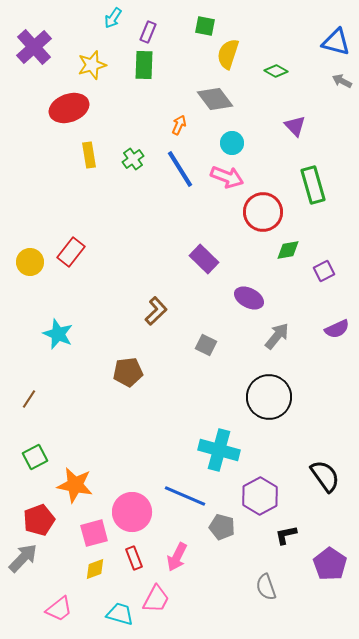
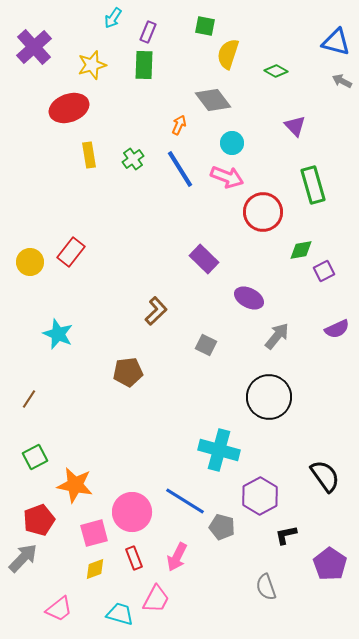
gray diamond at (215, 99): moved 2 px left, 1 px down
green diamond at (288, 250): moved 13 px right
blue line at (185, 496): moved 5 px down; rotated 9 degrees clockwise
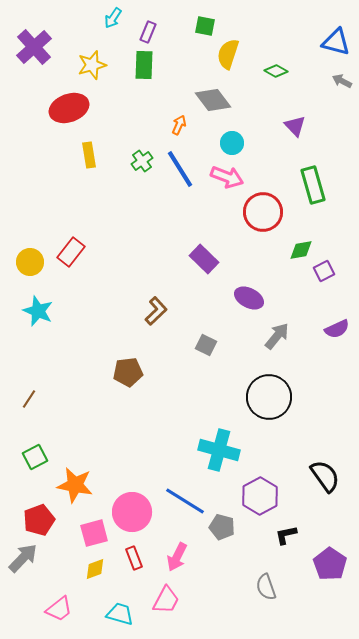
green cross at (133, 159): moved 9 px right, 2 px down
cyan star at (58, 334): moved 20 px left, 23 px up
pink trapezoid at (156, 599): moved 10 px right, 1 px down
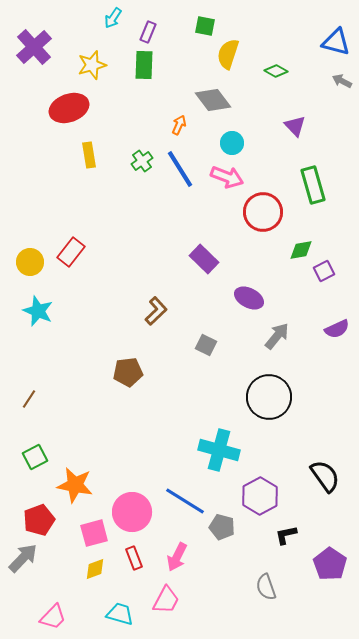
pink trapezoid at (59, 609): moved 6 px left, 8 px down; rotated 8 degrees counterclockwise
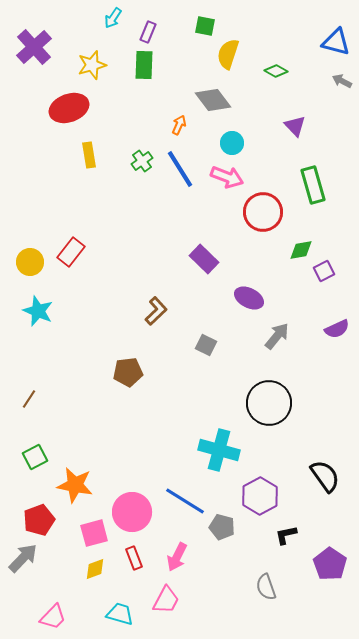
black circle at (269, 397): moved 6 px down
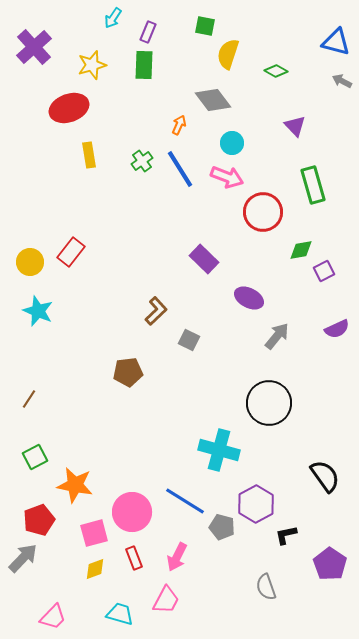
gray square at (206, 345): moved 17 px left, 5 px up
purple hexagon at (260, 496): moved 4 px left, 8 px down
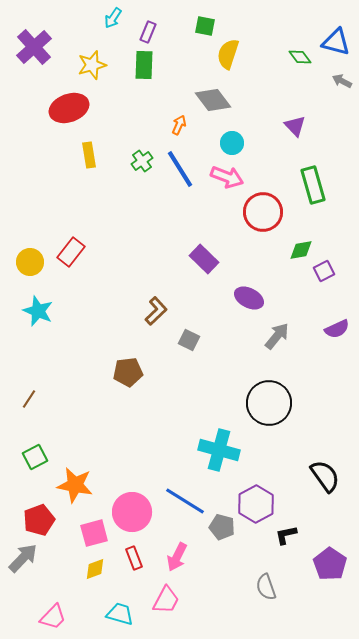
green diamond at (276, 71): moved 24 px right, 14 px up; rotated 25 degrees clockwise
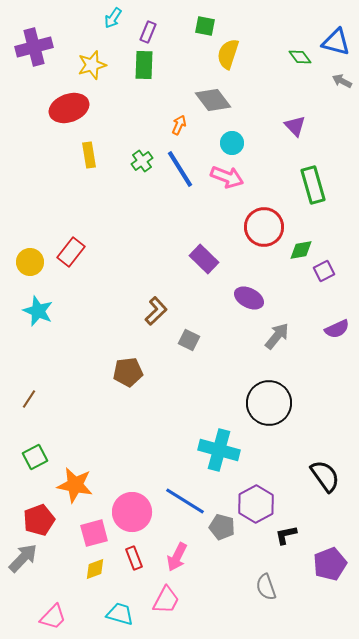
purple cross at (34, 47): rotated 27 degrees clockwise
red circle at (263, 212): moved 1 px right, 15 px down
purple pentagon at (330, 564): rotated 16 degrees clockwise
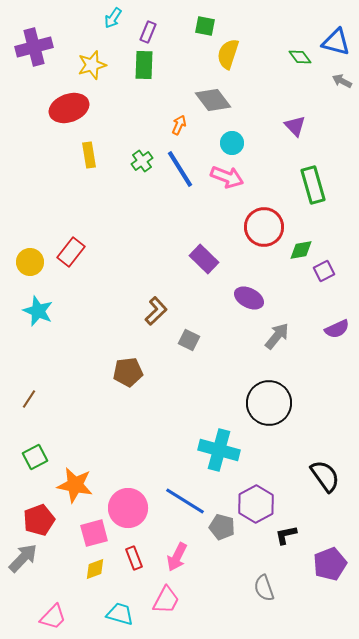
pink circle at (132, 512): moved 4 px left, 4 px up
gray semicircle at (266, 587): moved 2 px left, 1 px down
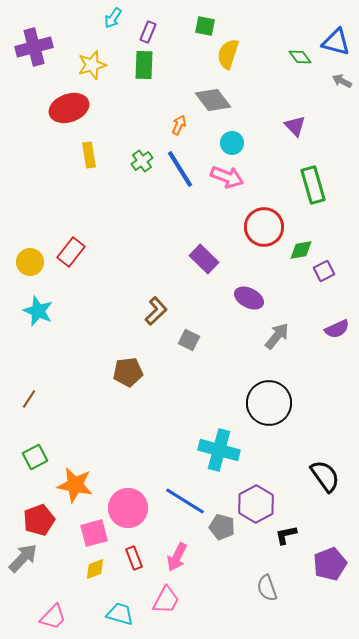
gray semicircle at (264, 588): moved 3 px right
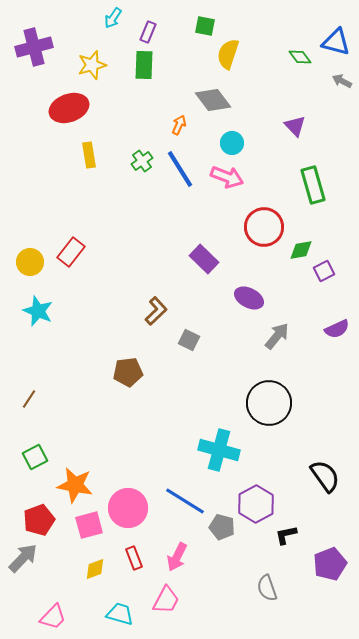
pink square at (94, 533): moved 5 px left, 8 px up
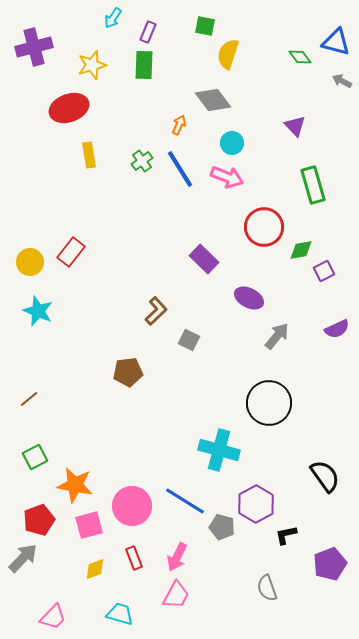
brown line at (29, 399): rotated 18 degrees clockwise
pink circle at (128, 508): moved 4 px right, 2 px up
pink trapezoid at (166, 600): moved 10 px right, 5 px up
